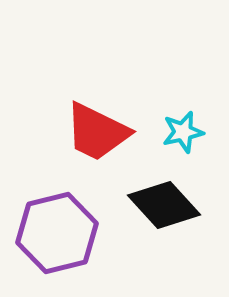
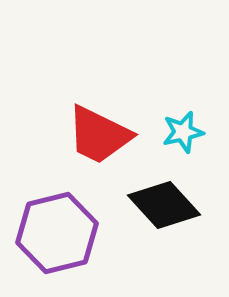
red trapezoid: moved 2 px right, 3 px down
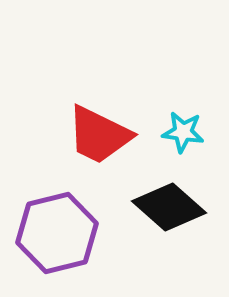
cyan star: rotated 21 degrees clockwise
black diamond: moved 5 px right, 2 px down; rotated 6 degrees counterclockwise
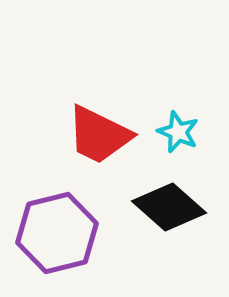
cyan star: moved 5 px left; rotated 15 degrees clockwise
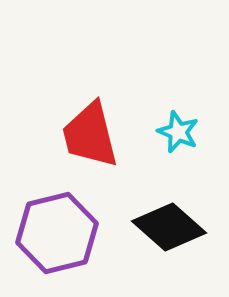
red trapezoid: moved 9 px left; rotated 50 degrees clockwise
black diamond: moved 20 px down
